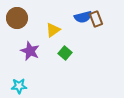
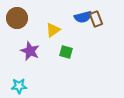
green square: moved 1 px right, 1 px up; rotated 24 degrees counterclockwise
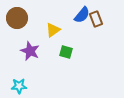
blue semicircle: moved 1 px left, 2 px up; rotated 36 degrees counterclockwise
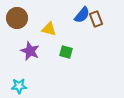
yellow triangle: moved 4 px left, 1 px up; rotated 49 degrees clockwise
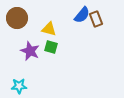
green square: moved 15 px left, 5 px up
